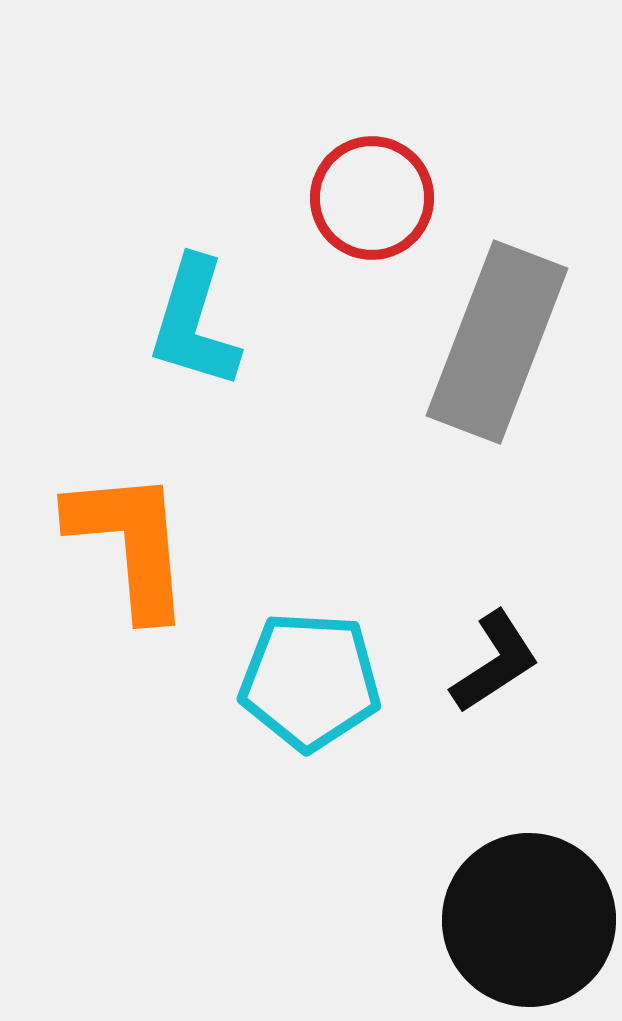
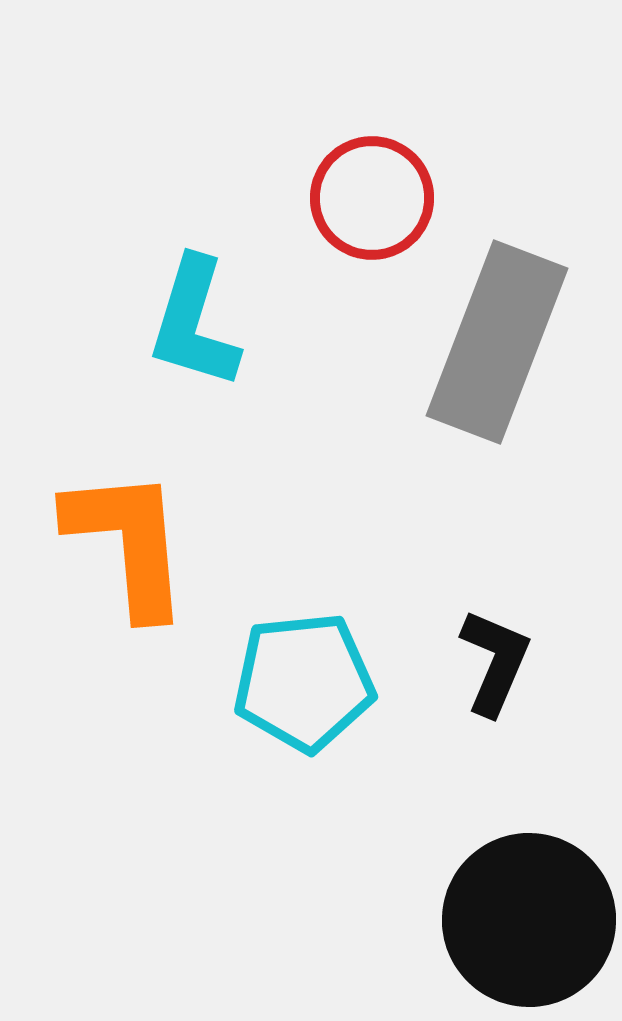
orange L-shape: moved 2 px left, 1 px up
black L-shape: rotated 34 degrees counterclockwise
cyan pentagon: moved 6 px left, 1 px down; rotated 9 degrees counterclockwise
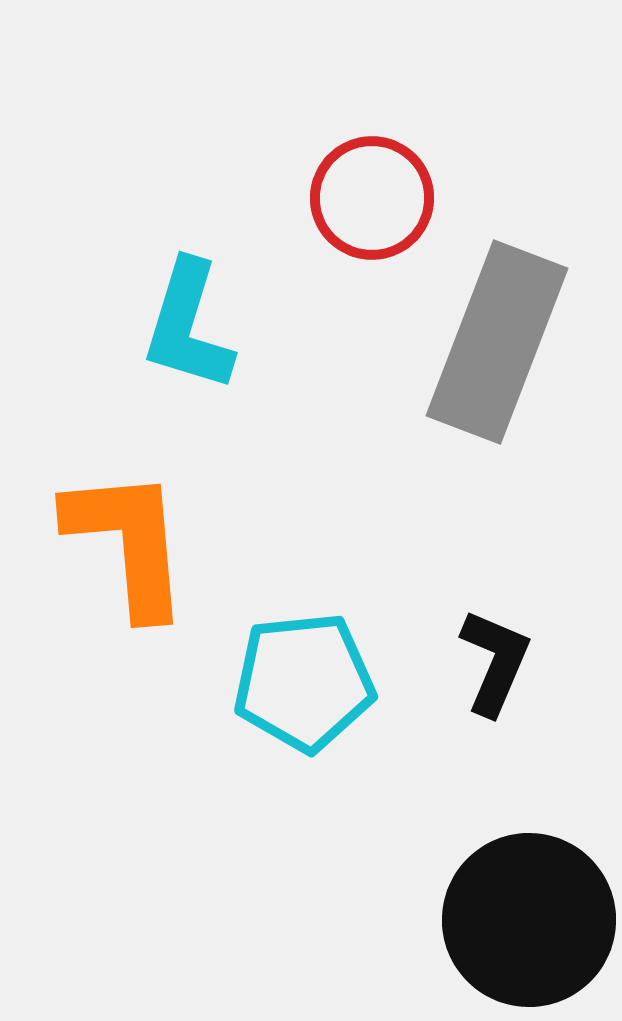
cyan L-shape: moved 6 px left, 3 px down
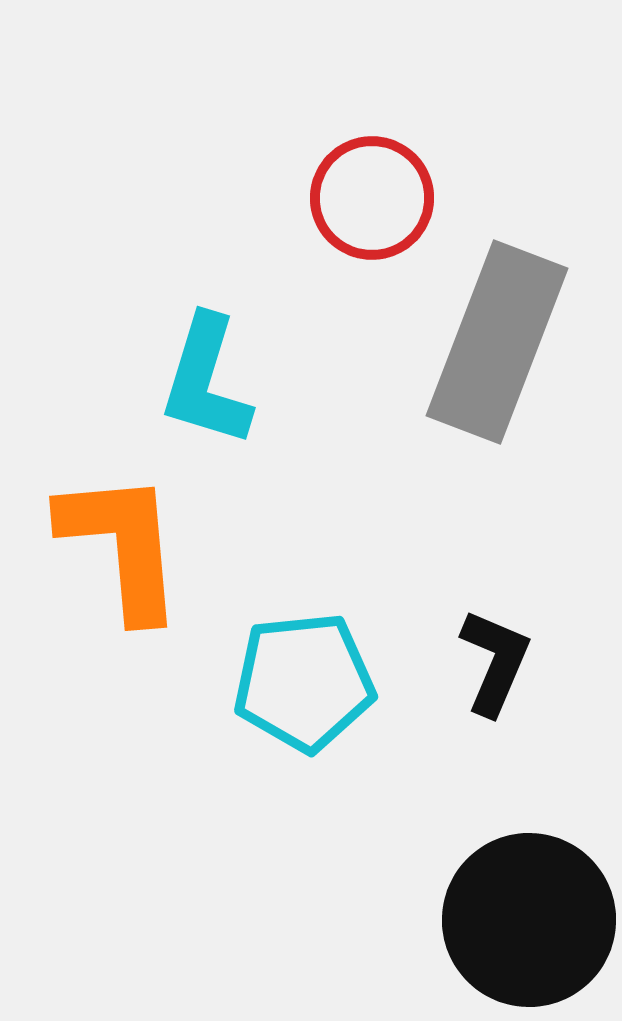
cyan L-shape: moved 18 px right, 55 px down
orange L-shape: moved 6 px left, 3 px down
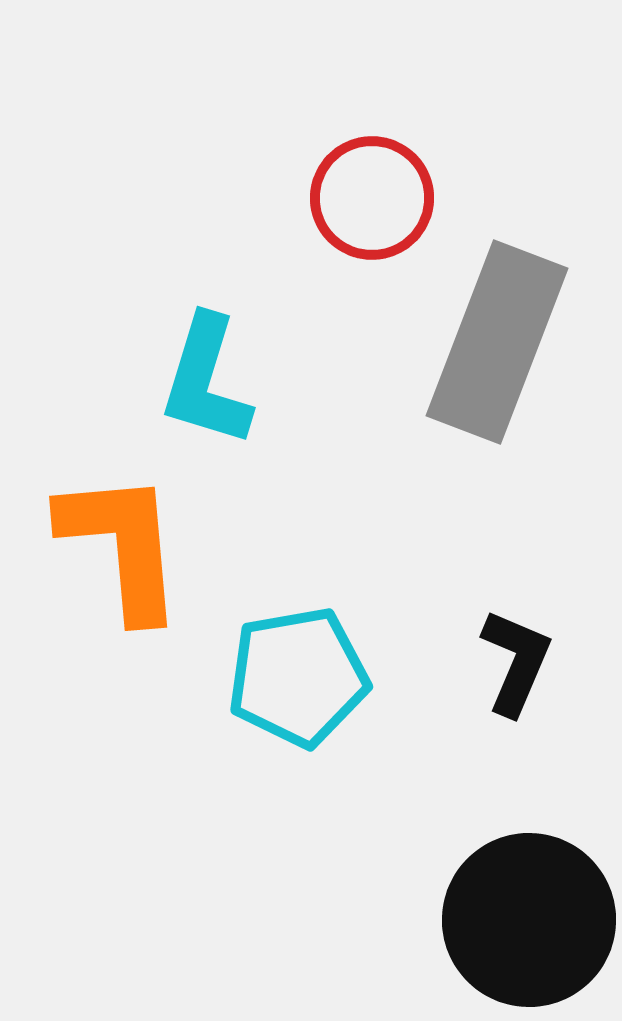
black L-shape: moved 21 px right
cyan pentagon: moved 6 px left, 5 px up; rotated 4 degrees counterclockwise
